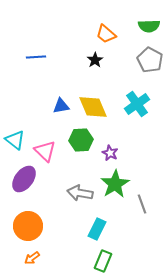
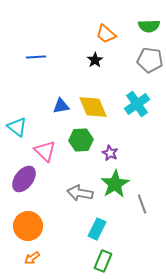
gray pentagon: rotated 20 degrees counterclockwise
cyan triangle: moved 2 px right, 13 px up
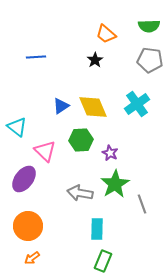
blue triangle: rotated 24 degrees counterclockwise
cyan rectangle: rotated 25 degrees counterclockwise
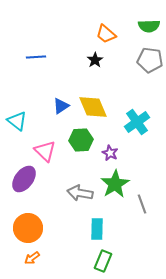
cyan cross: moved 18 px down
cyan triangle: moved 6 px up
orange circle: moved 2 px down
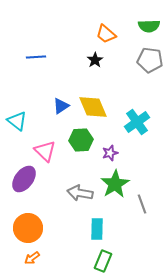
purple star: rotated 28 degrees clockwise
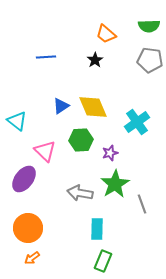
blue line: moved 10 px right
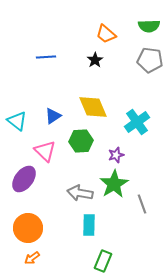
blue triangle: moved 8 px left, 10 px down
green hexagon: moved 1 px down
purple star: moved 6 px right, 2 px down
green star: moved 1 px left
cyan rectangle: moved 8 px left, 4 px up
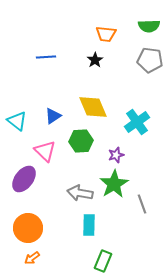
orange trapezoid: rotated 35 degrees counterclockwise
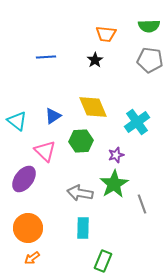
cyan rectangle: moved 6 px left, 3 px down
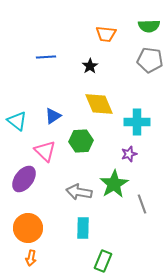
black star: moved 5 px left, 6 px down
yellow diamond: moved 6 px right, 3 px up
cyan cross: rotated 35 degrees clockwise
purple star: moved 13 px right, 1 px up
gray arrow: moved 1 px left, 1 px up
orange arrow: moved 1 px left; rotated 42 degrees counterclockwise
